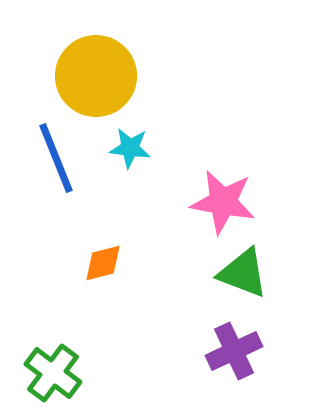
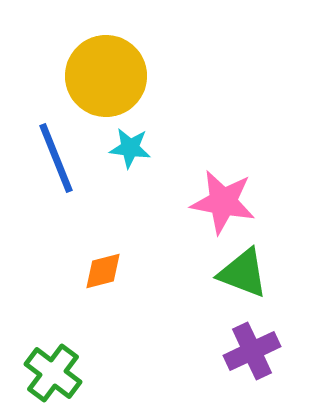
yellow circle: moved 10 px right
orange diamond: moved 8 px down
purple cross: moved 18 px right
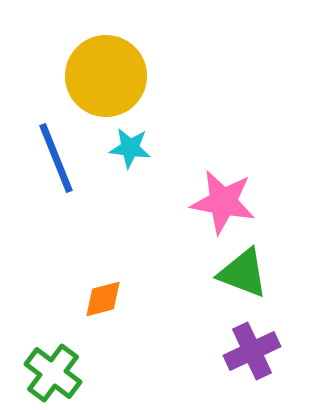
orange diamond: moved 28 px down
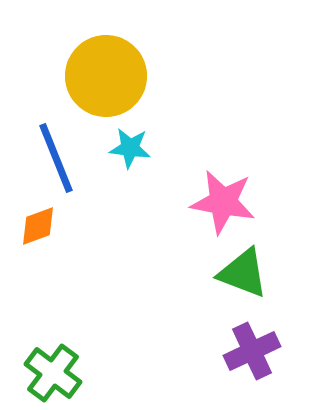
orange diamond: moved 65 px left, 73 px up; rotated 6 degrees counterclockwise
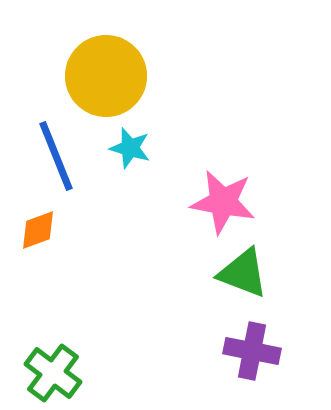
cyan star: rotated 9 degrees clockwise
blue line: moved 2 px up
orange diamond: moved 4 px down
purple cross: rotated 36 degrees clockwise
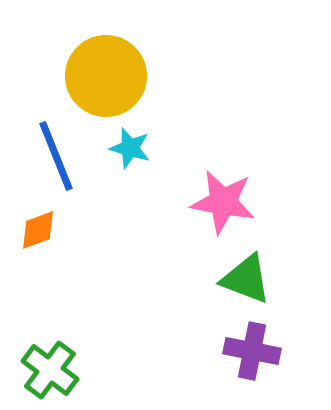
green triangle: moved 3 px right, 6 px down
green cross: moved 3 px left, 3 px up
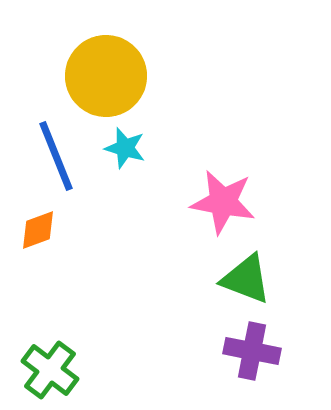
cyan star: moved 5 px left
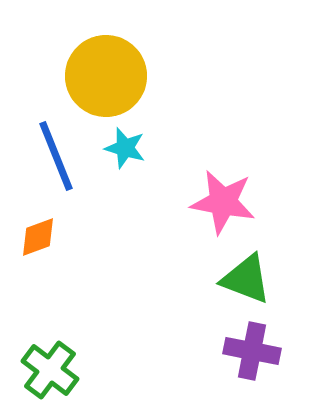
orange diamond: moved 7 px down
